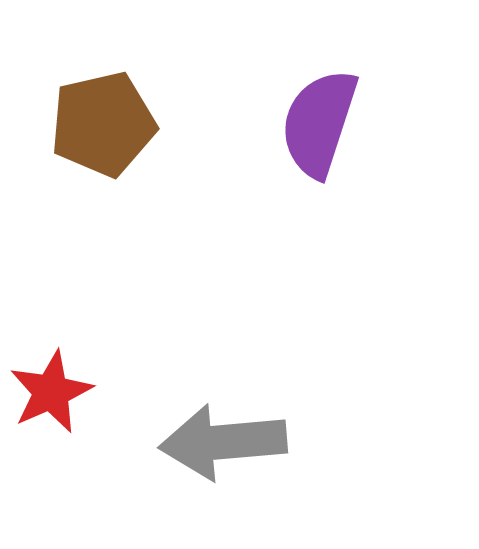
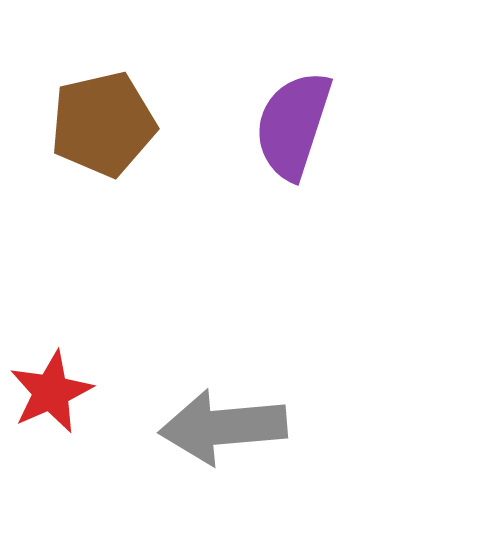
purple semicircle: moved 26 px left, 2 px down
gray arrow: moved 15 px up
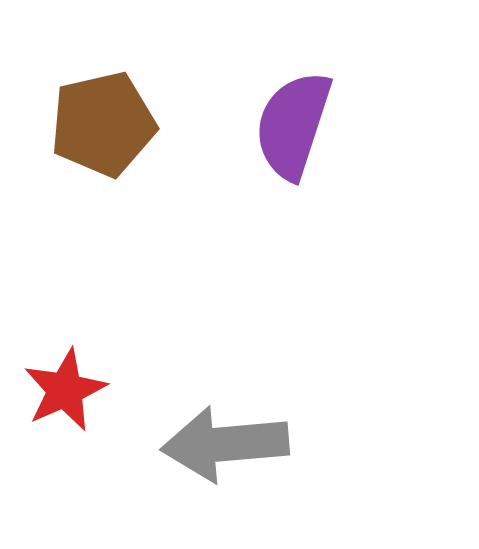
red star: moved 14 px right, 2 px up
gray arrow: moved 2 px right, 17 px down
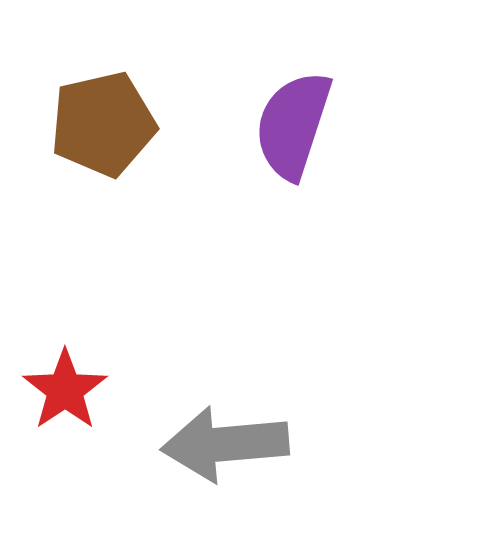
red star: rotated 10 degrees counterclockwise
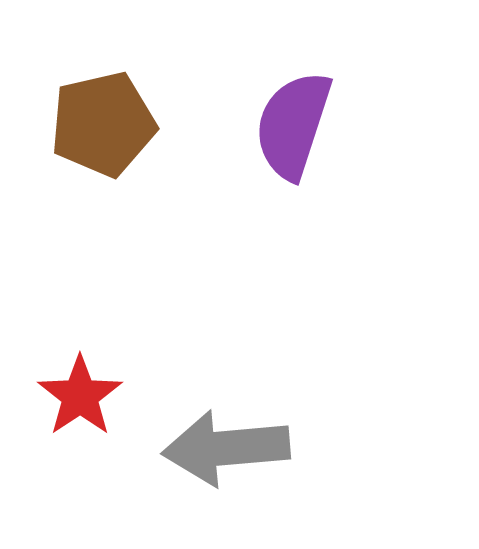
red star: moved 15 px right, 6 px down
gray arrow: moved 1 px right, 4 px down
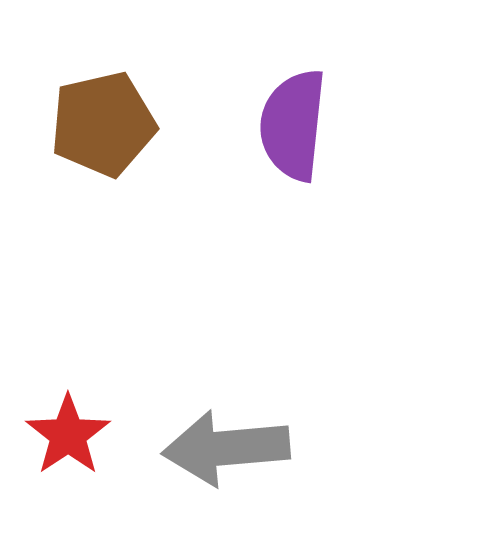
purple semicircle: rotated 12 degrees counterclockwise
red star: moved 12 px left, 39 px down
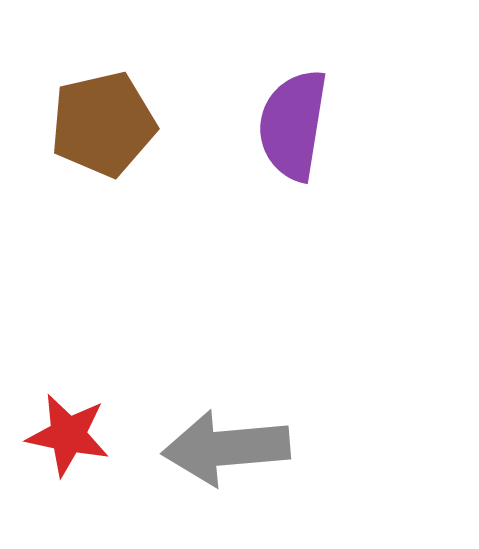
purple semicircle: rotated 3 degrees clockwise
red star: rotated 26 degrees counterclockwise
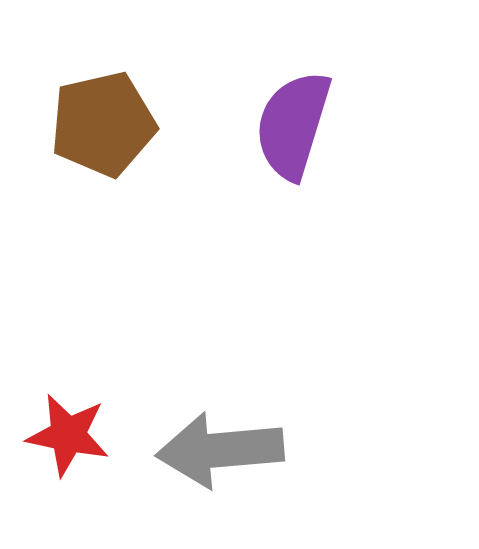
purple semicircle: rotated 8 degrees clockwise
gray arrow: moved 6 px left, 2 px down
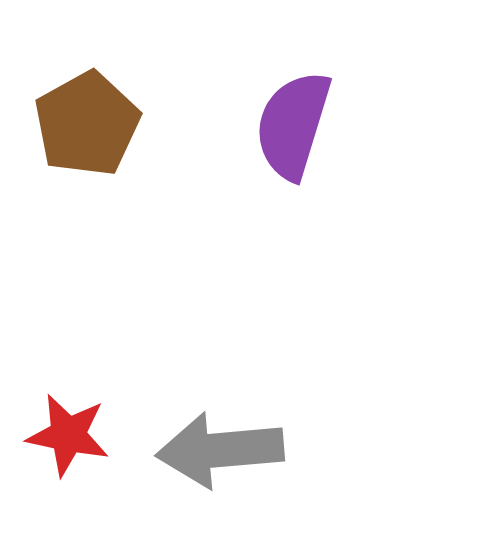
brown pentagon: moved 16 px left; rotated 16 degrees counterclockwise
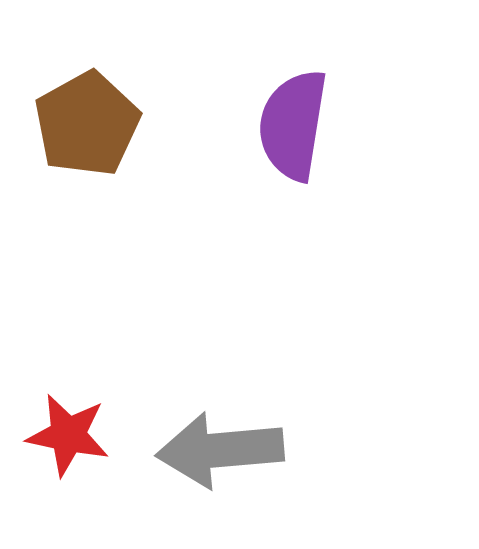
purple semicircle: rotated 8 degrees counterclockwise
